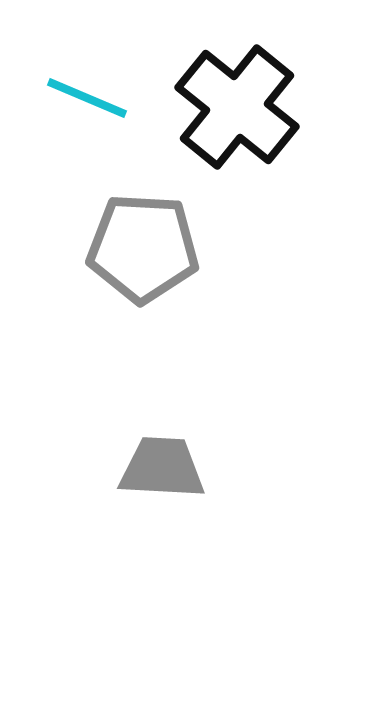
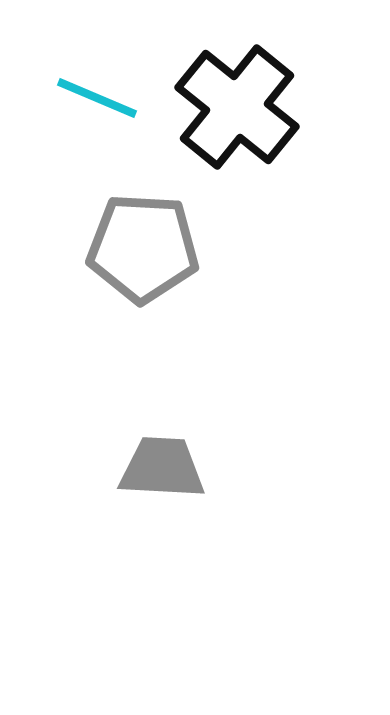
cyan line: moved 10 px right
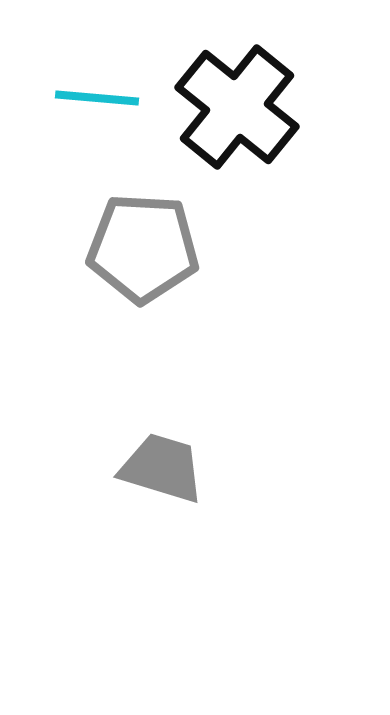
cyan line: rotated 18 degrees counterclockwise
gray trapezoid: rotated 14 degrees clockwise
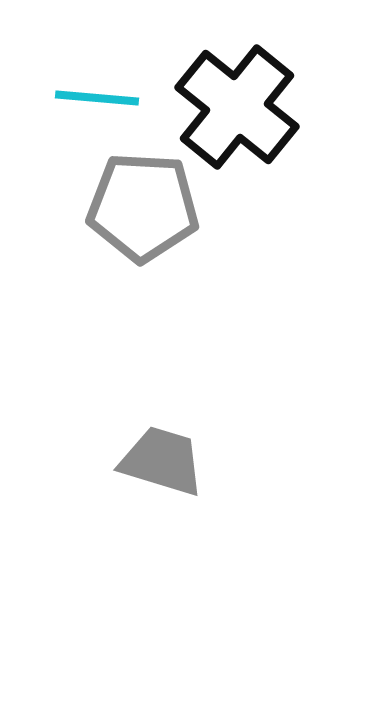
gray pentagon: moved 41 px up
gray trapezoid: moved 7 px up
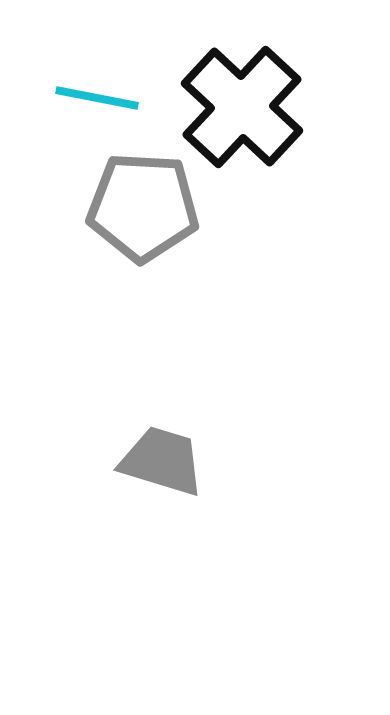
cyan line: rotated 6 degrees clockwise
black cross: moved 5 px right; rotated 4 degrees clockwise
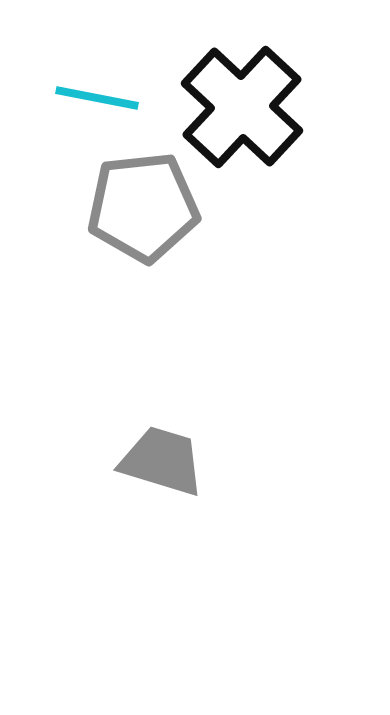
gray pentagon: rotated 9 degrees counterclockwise
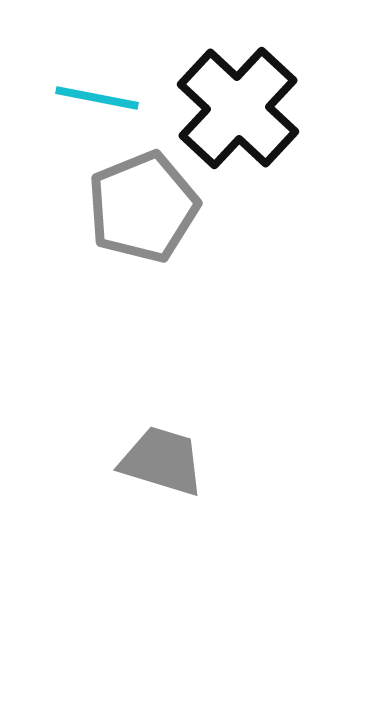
black cross: moved 4 px left, 1 px down
gray pentagon: rotated 16 degrees counterclockwise
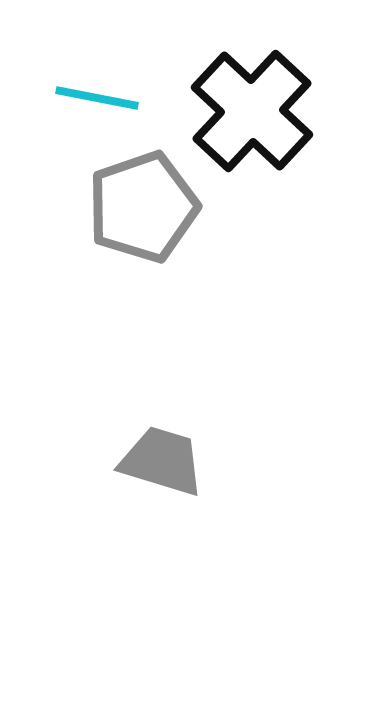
black cross: moved 14 px right, 3 px down
gray pentagon: rotated 3 degrees clockwise
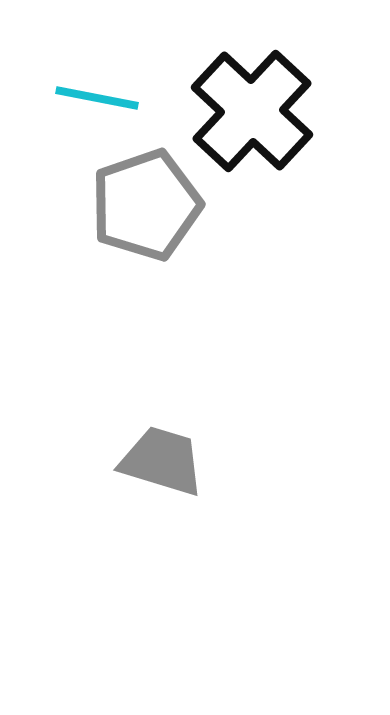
gray pentagon: moved 3 px right, 2 px up
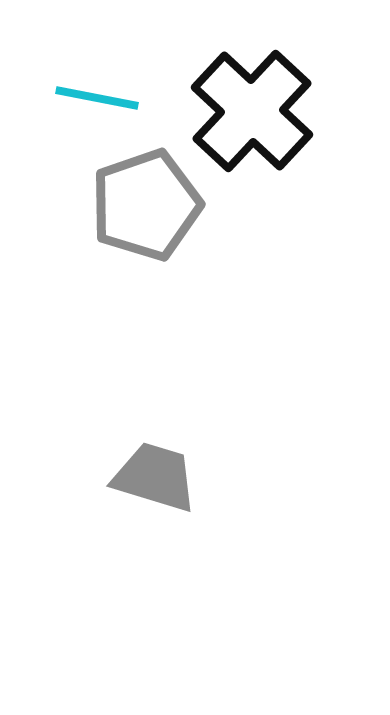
gray trapezoid: moved 7 px left, 16 px down
